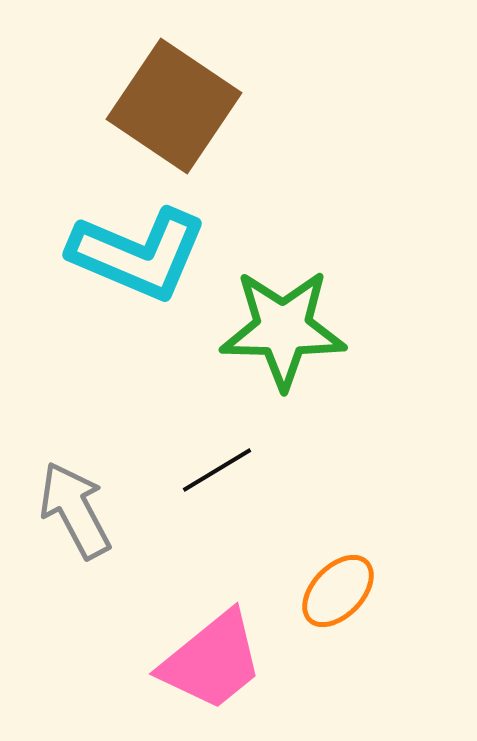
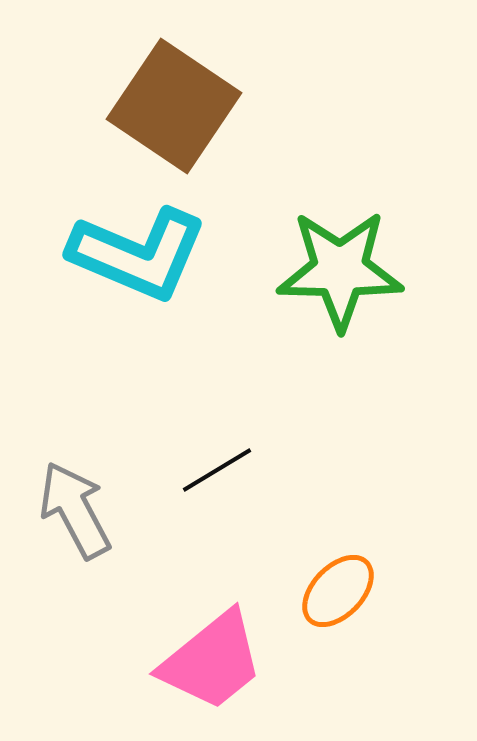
green star: moved 57 px right, 59 px up
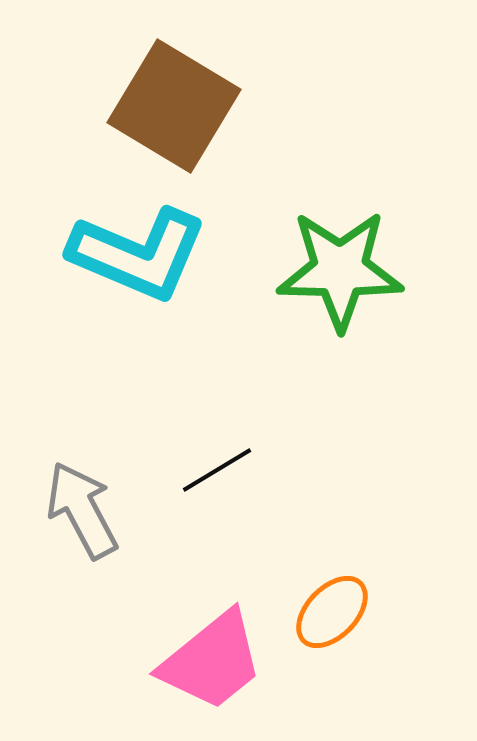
brown square: rotated 3 degrees counterclockwise
gray arrow: moved 7 px right
orange ellipse: moved 6 px left, 21 px down
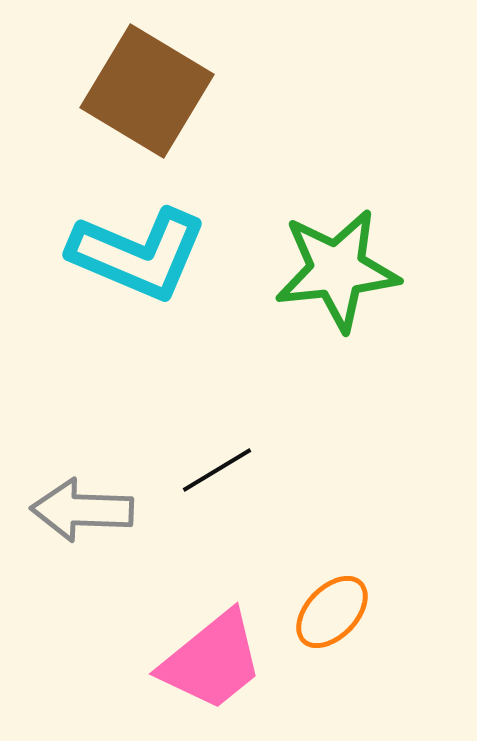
brown square: moved 27 px left, 15 px up
green star: moved 3 px left; rotated 7 degrees counterclockwise
gray arrow: rotated 60 degrees counterclockwise
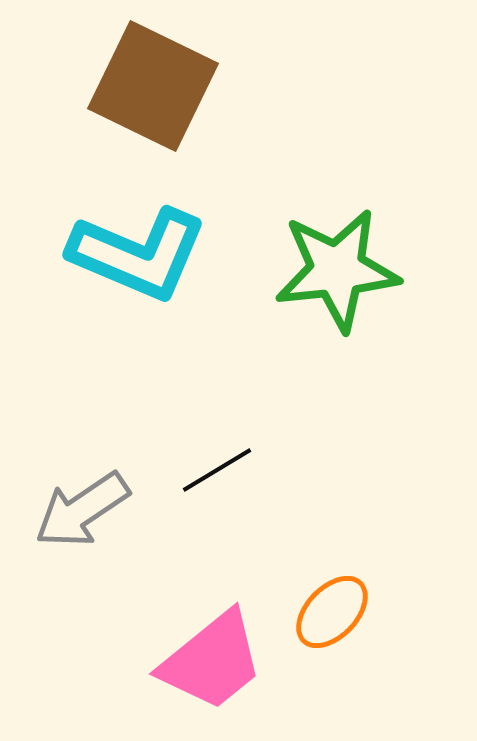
brown square: moved 6 px right, 5 px up; rotated 5 degrees counterclockwise
gray arrow: rotated 36 degrees counterclockwise
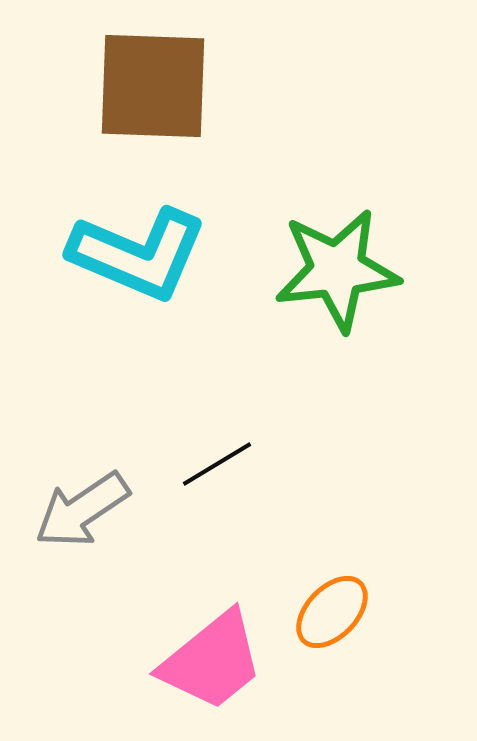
brown square: rotated 24 degrees counterclockwise
black line: moved 6 px up
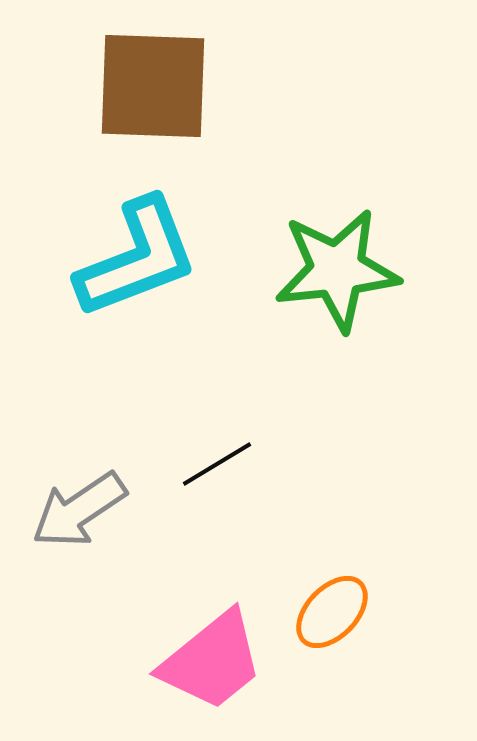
cyan L-shape: moved 1 px left, 4 px down; rotated 44 degrees counterclockwise
gray arrow: moved 3 px left
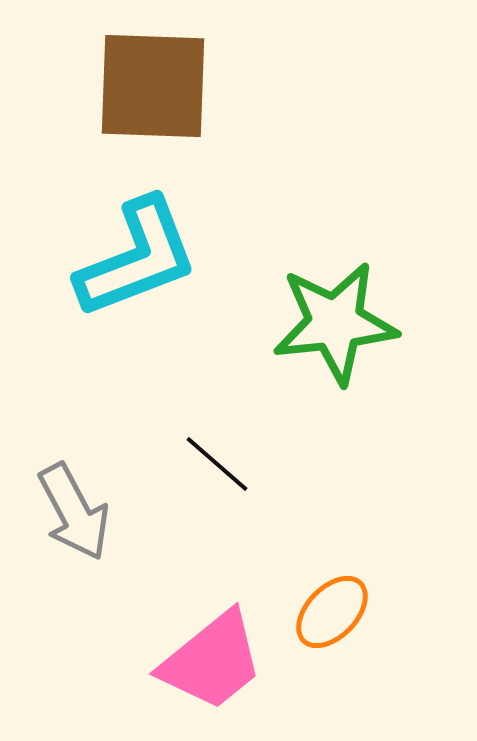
green star: moved 2 px left, 53 px down
black line: rotated 72 degrees clockwise
gray arrow: moved 5 px left, 2 px down; rotated 84 degrees counterclockwise
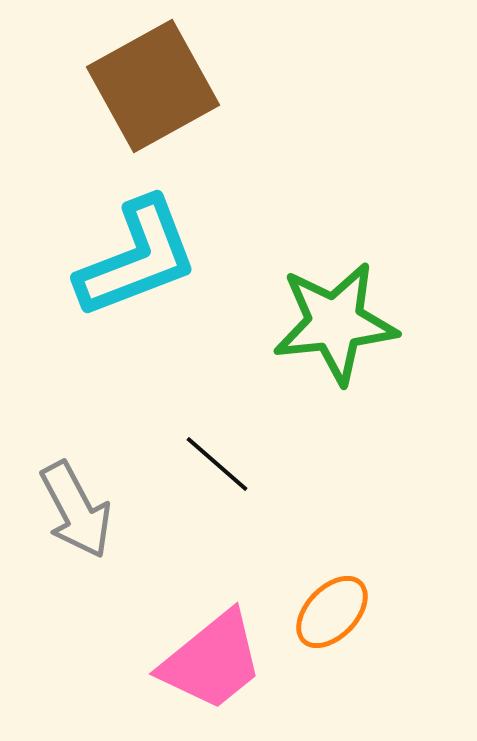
brown square: rotated 31 degrees counterclockwise
gray arrow: moved 2 px right, 2 px up
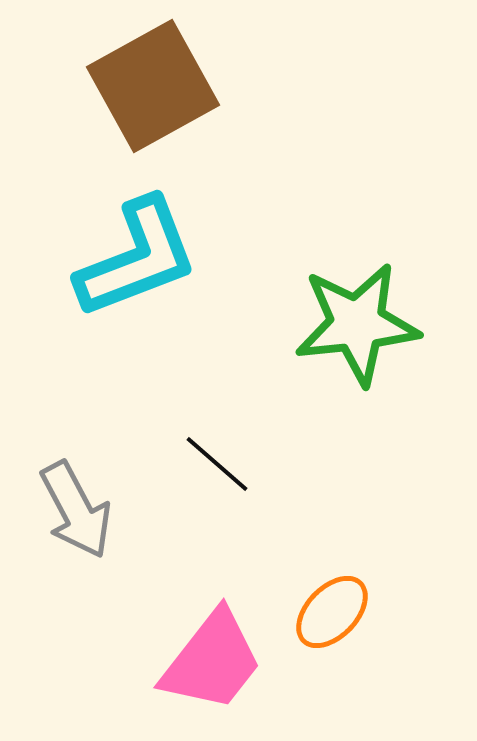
green star: moved 22 px right, 1 px down
pink trapezoid: rotated 13 degrees counterclockwise
